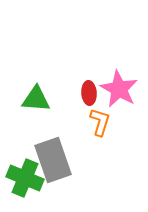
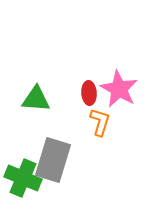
gray rectangle: rotated 36 degrees clockwise
green cross: moved 2 px left
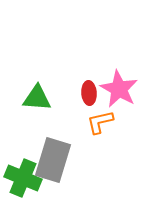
green triangle: moved 1 px right, 1 px up
orange L-shape: rotated 120 degrees counterclockwise
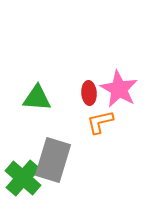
green cross: rotated 18 degrees clockwise
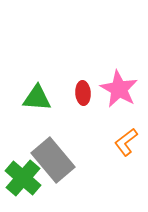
red ellipse: moved 6 px left
orange L-shape: moved 26 px right, 20 px down; rotated 24 degrees counterclockwise
gray rectangle: rotated 57 degrees counterclockwise
